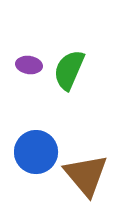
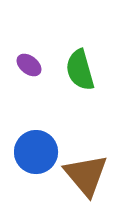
purple ellipse: rotated 30 degrees clockwise
green semicircle: moved 11 px right; rotated 39 degrees counterclockwise
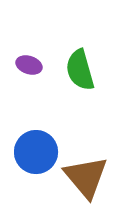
purple ellipse: rotated 20 degrees counterclockwise
brown triangle: moved 2 px down
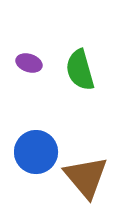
purple ellipse: moved 2 px up
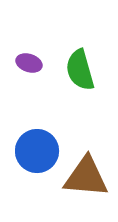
blue circle: moved 1 px right, 1 px up
brown triangle: rotated 45 degrees counterclockwise
